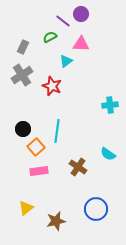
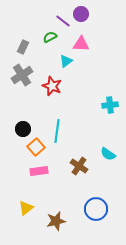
brown cross: moved 1 px right, 1 px up
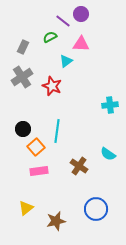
gray cross: moved 2 px down
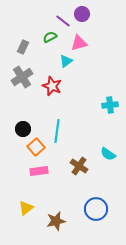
purple circle: moved 1 px right
pink triangle: moved 2 px left, 1 px up; rotated 18 degrees counterclockwise
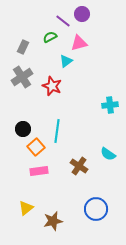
brown star: moved 3 px left
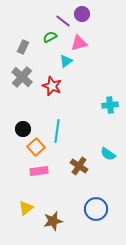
gray cross: rotated 15 degrees counterclockwise
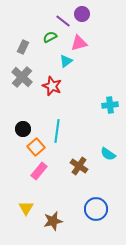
pink rectangle: rotated 42 degrees counterclockwise
yellow triangle: rotated 21 degrees counterclockwise
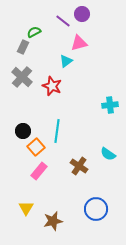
green semicircle: moved 16 px left, 5 px up
black circle: moved 2 px down
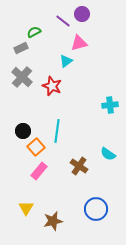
gray rectangle: moved 2 px left, 1 px down; rotated 40 degrees clockwise
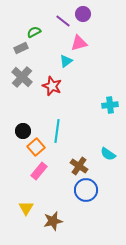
purple circle: moved 1 px right
blue circle: moved 10 px left, 19 px up
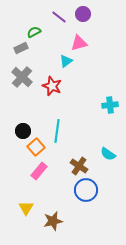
purple line: moved 4 px left, 4 px up
